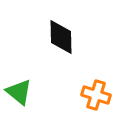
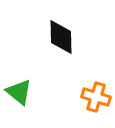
orange cross: moved 2 px down
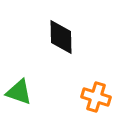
green triangle: rotated 20 degrees counterclockwise
